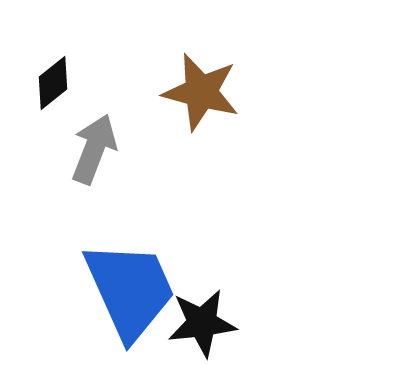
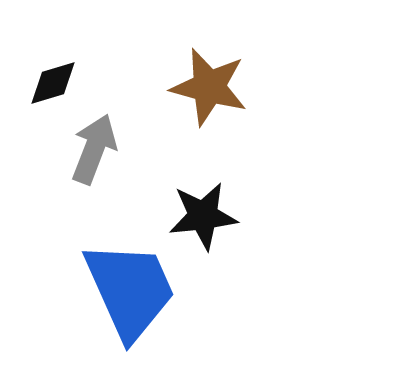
black diamond: rotated 22 degrees clockwise
brown star: moved 8 px right, 5 px up
black star: moved 1 px right, 107 px up
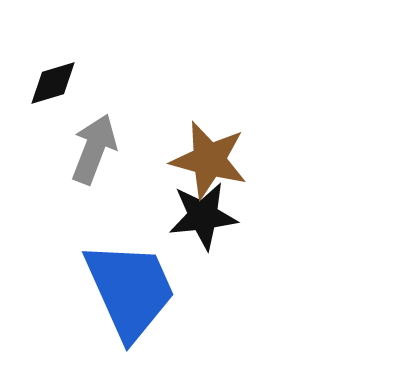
brown star: moved 73 px down
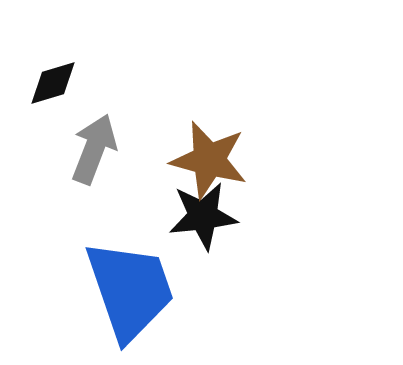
blue trapezoid: rotated 5 degrees clockwise
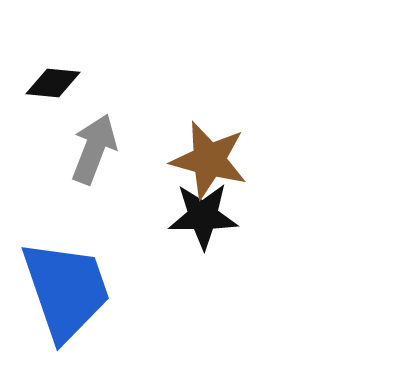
black diamond: rotated 22 degrees clockwise
black star: rotated 6 degrees clockwise
blue trapezoid: moved 64 px left
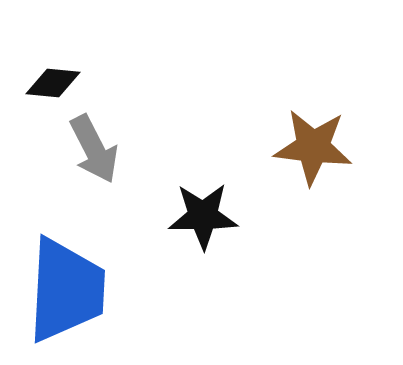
gray arrow: rotated 132 degrees clockwise
brown star: moved 104 px right, 13 px up; rotated 8 degrees counterclockwise
blue trapezoid: rotated 22 degrees clockwise
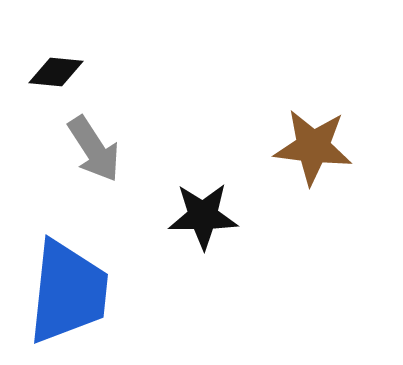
black diamond: moved 3 px right, 11 px up
gray arrow: rotated 6 degrees counterclockwise
blue trapezoid: moved 2 px right, 2 px down; rotated 3 degrees clockwise
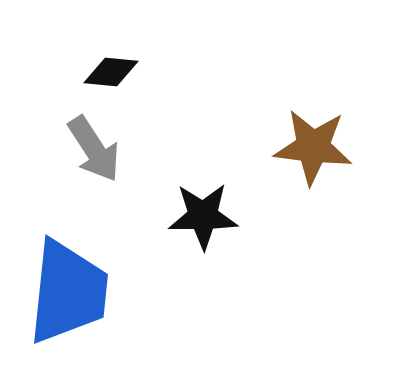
black diamond: moved 55 px right
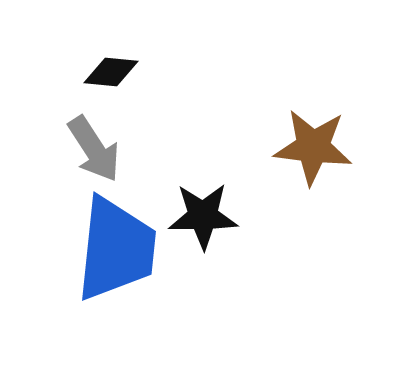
blue trapezoid: moved 48 px right, 43 px up
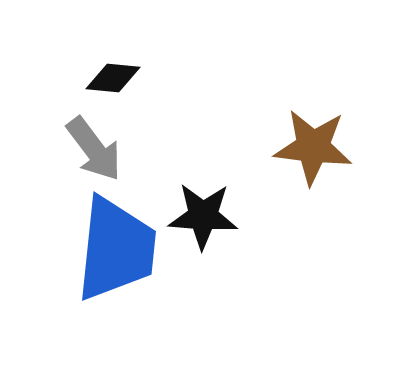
black diamond: moved 2 px right, 6 px down
gray arrow: rotated 4 degrees counterclockwise
black star: rotated 4 degrees clockwise
